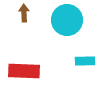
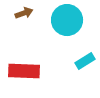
brown arrow: rotated 72 degrees clockwise
cyan rectangle: rotated 30 degrees counterclockwise
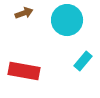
cyan rectangle: moved 2 px left; rotated 18 degrees counterclockwise
red rectangle: rotated 8 degrees clockwise
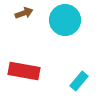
cyan circle: moved 2 px left
cyan rectangle: moved 4 px left, 20 px down
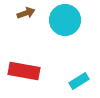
brown arrow: moved 2 px right
cyan rectangle: rotated 18 degrees clockwise
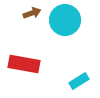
brown arrow: moved 6 px right
red rectangle: moved 7 px up
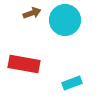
cyan rectangle: moved 7 px left, 2 px down; rotated 12 degrees clockwise
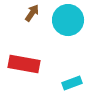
brown arrow: rotated 36 degrees counterclockwise
cyan circle: moved 3 px right
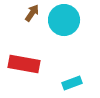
cyan circle: moved 4 px left
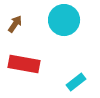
brown arrow: moved 17 px left, 11 px down
cyan rectangle: moved 4 px right, 1 px up; rotated 18 degrees counterclockwise
